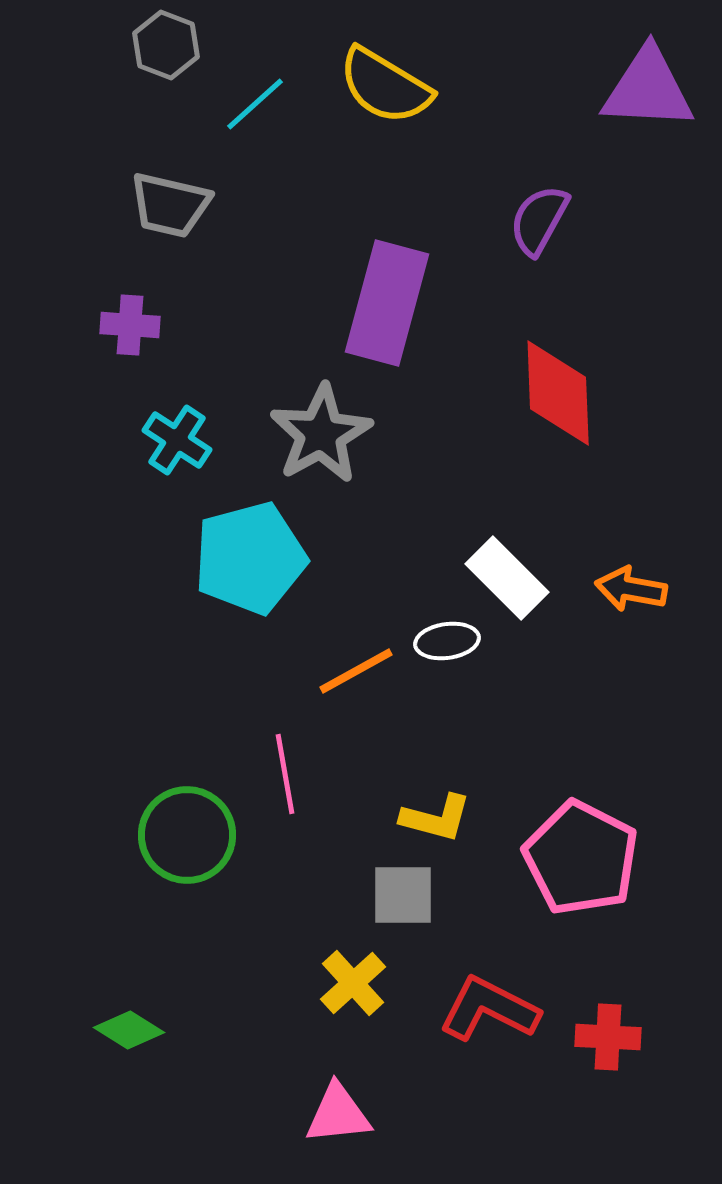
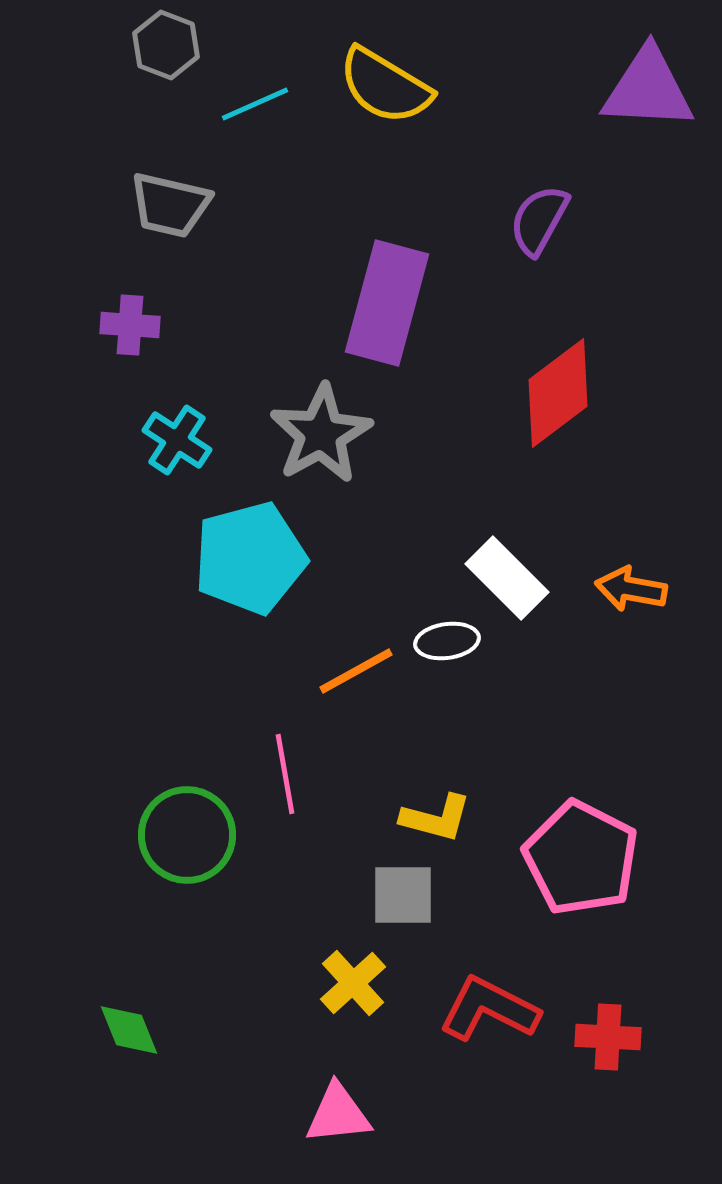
cyan line: rotated 18 degrees clockwise
red diamond: rotated 55 degrees clockwise
green diamond: rotated 36 degrees clockwise
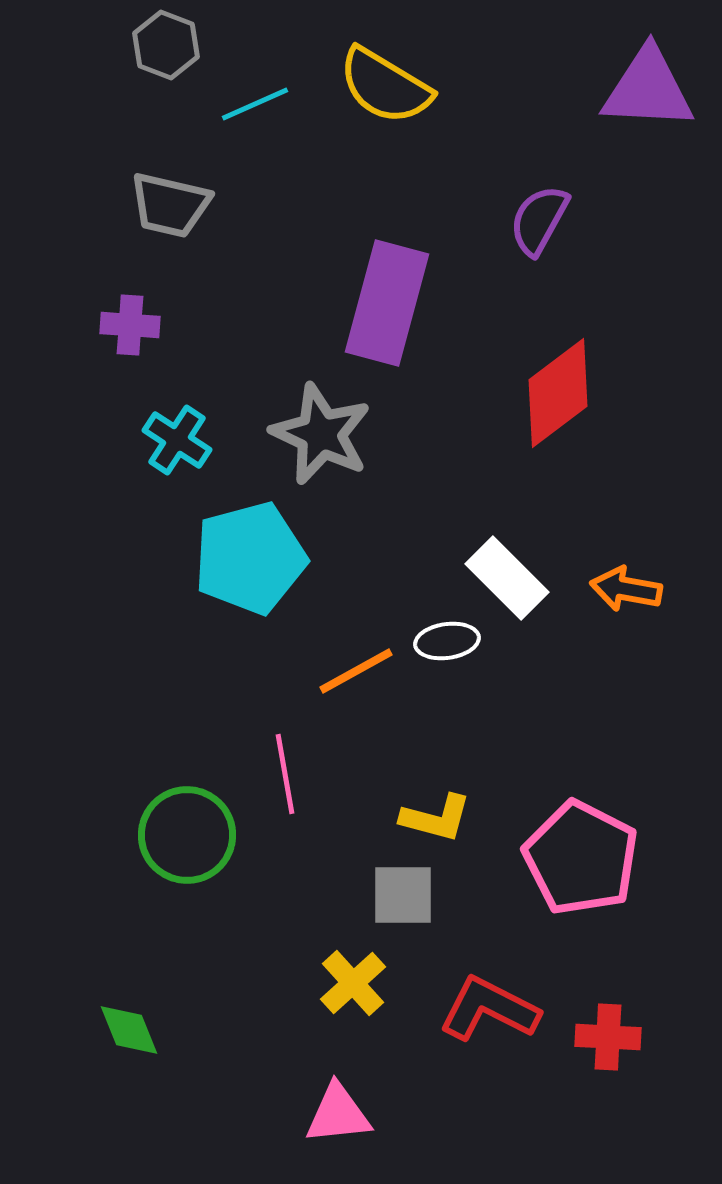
gray star: rotated 18 degrees counterclockwise
orange arrow: moved 5 px left
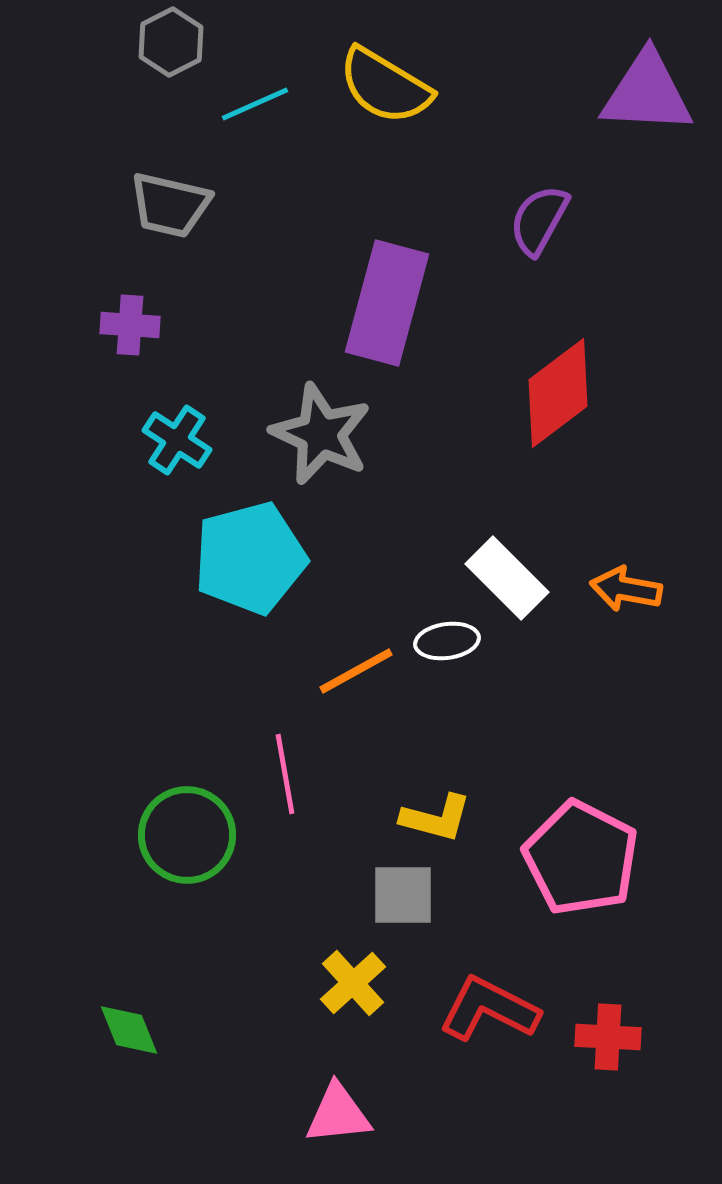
gray hexagon: moved 5 px right, 3 px up; rotated 12 degrees clockwise
purple triangle: moved 1 px left, 4 px down
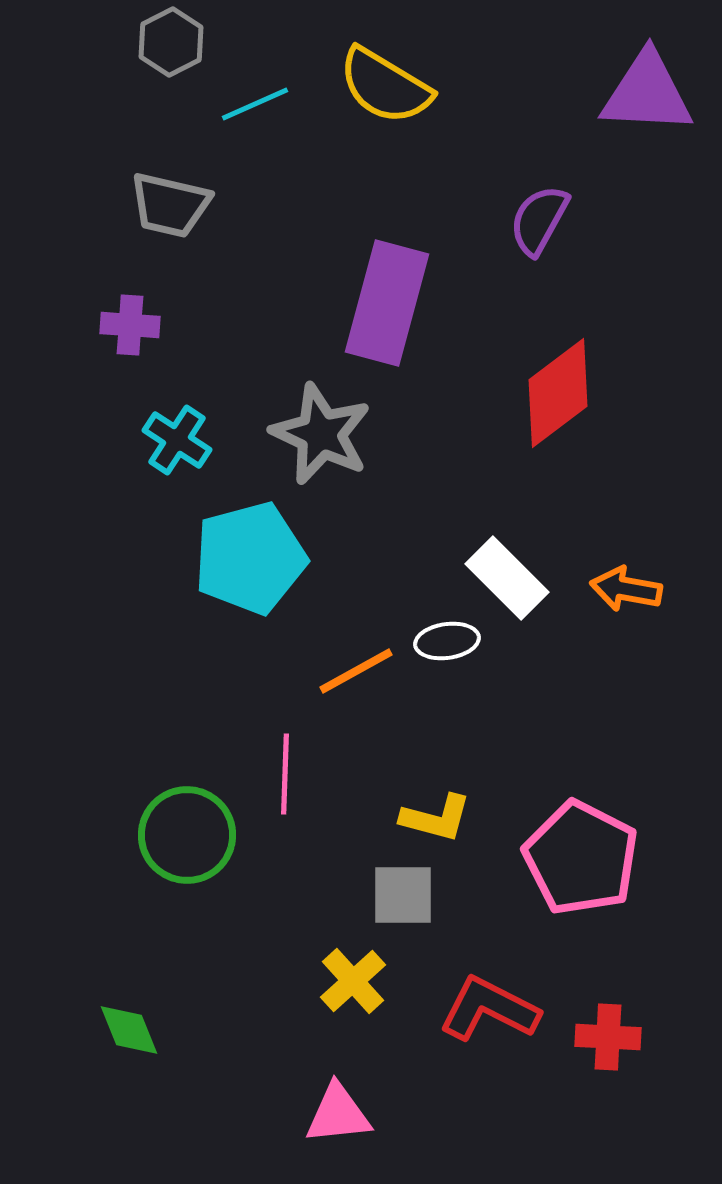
pink line: rotated 12 degrees clockwise
yellow cross: moved 2 px up
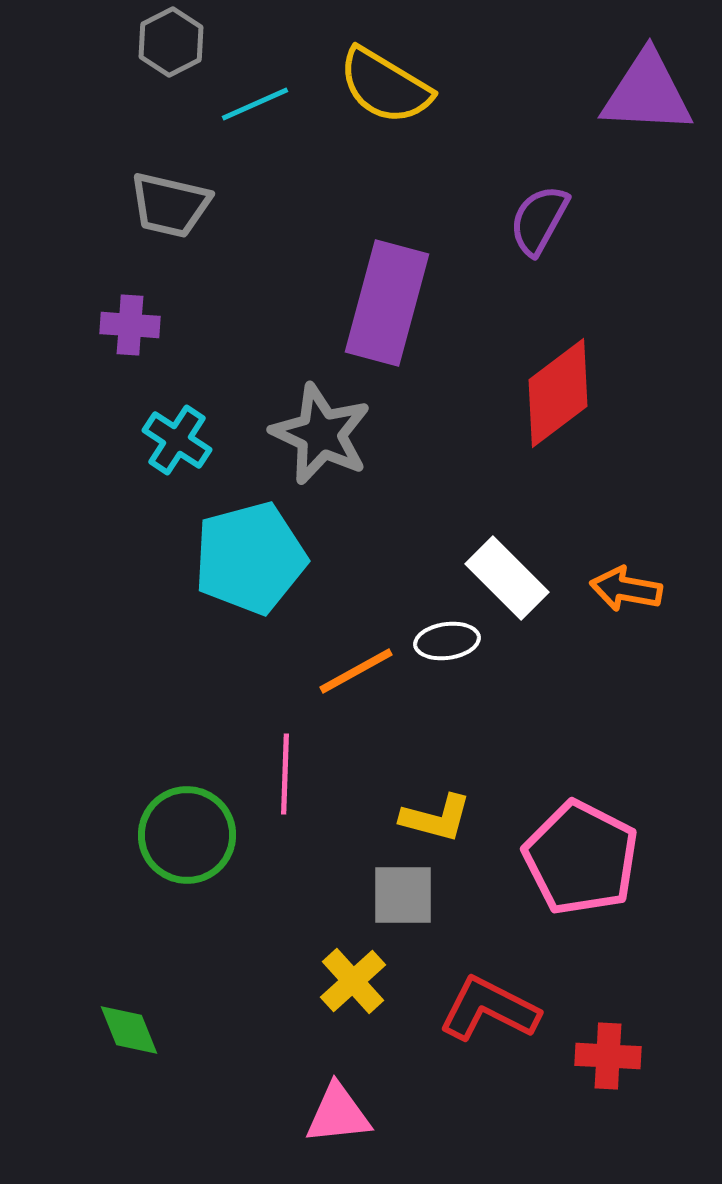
red cross: moved 19 px down
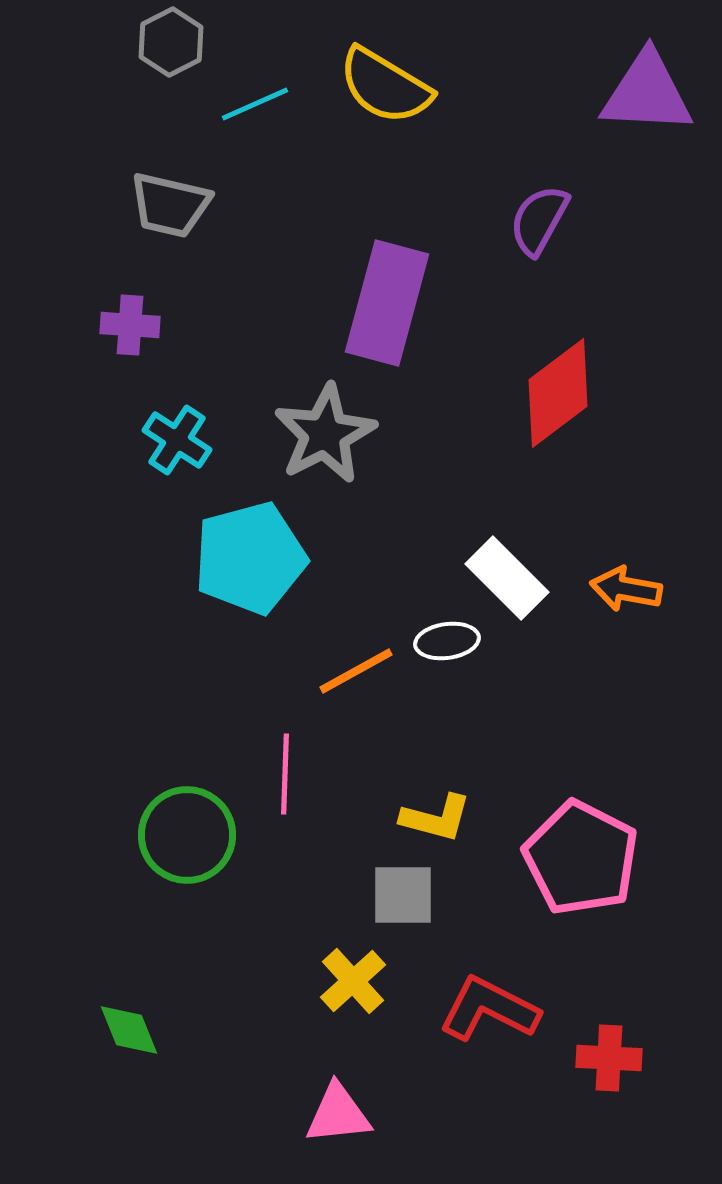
gray star: moved 4 px right; rotated 20 degrees clockwise
red cross: moved 1 px right, 2 px down
